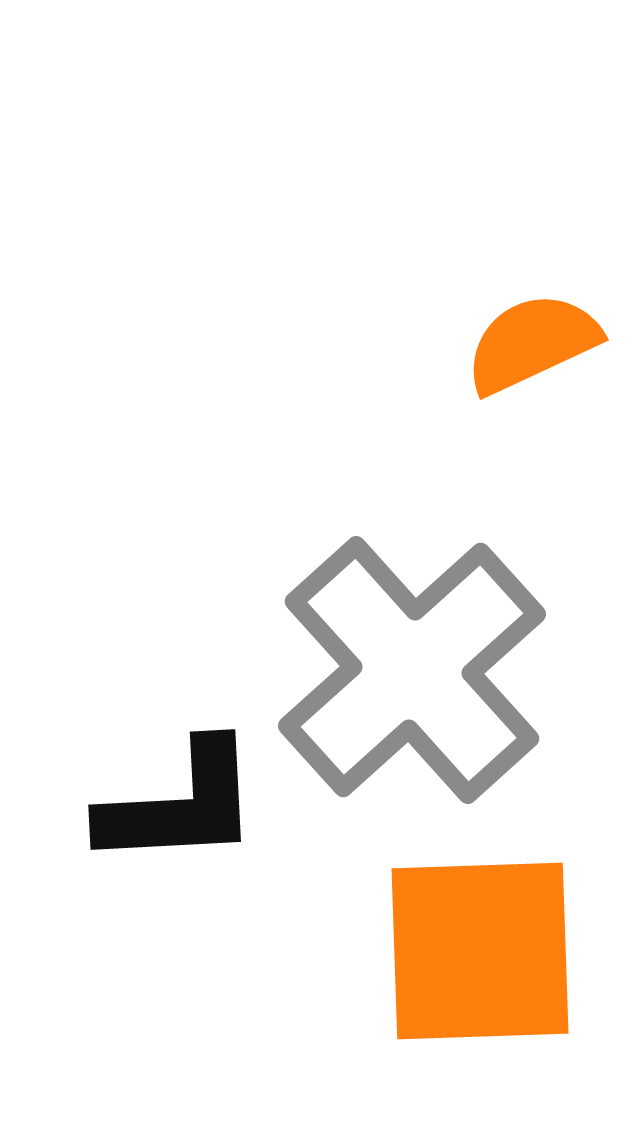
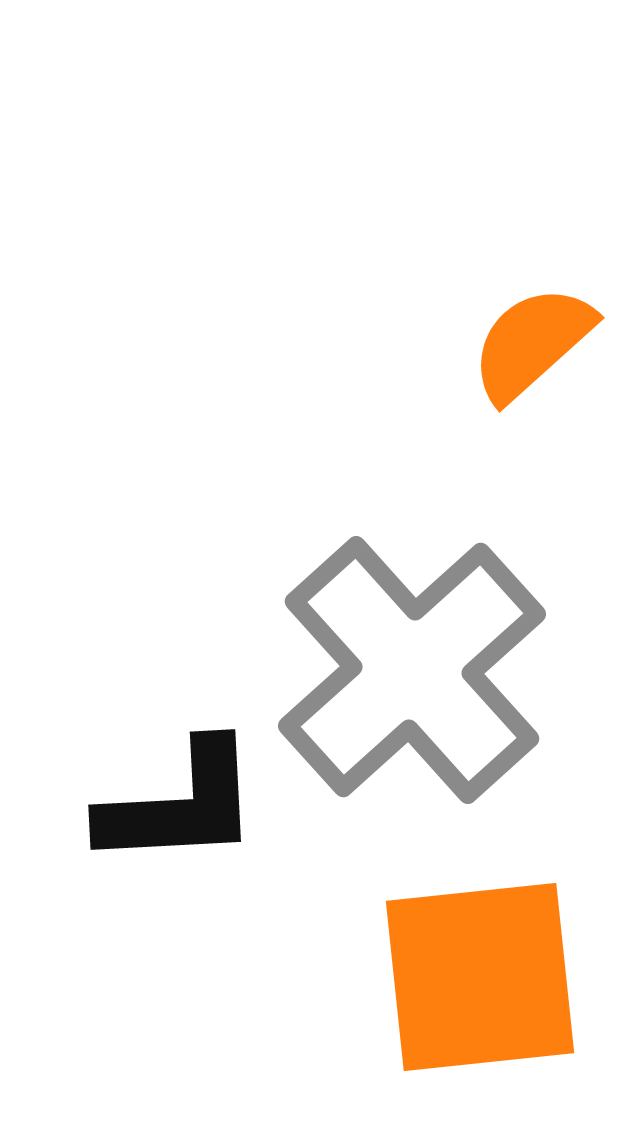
orange semicircle: rotated 17 degrees counterclockwise
orange square: moved 26 px down; rotated 4 degrees counterclockwise
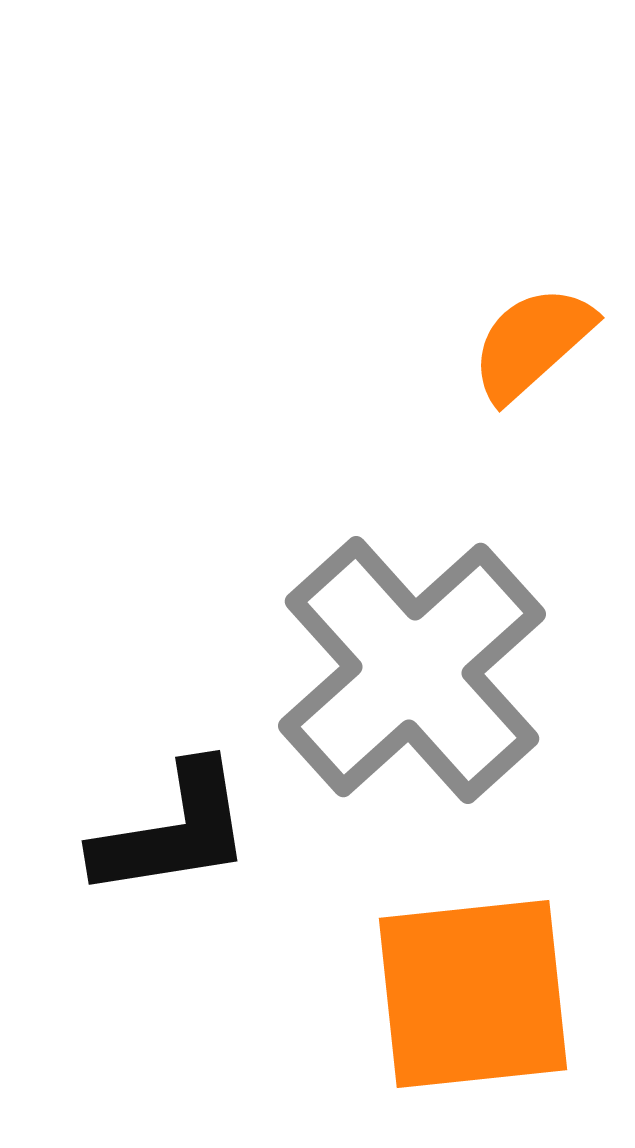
black L-shape: moved 7 px left, 26 px down; rotated 6 degrees counterclockwise
orange square: moved 7 px left, 17 px down
